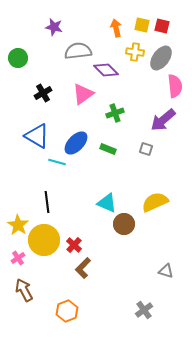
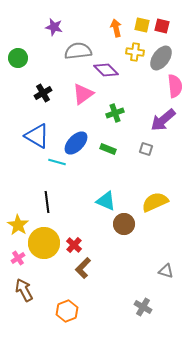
cyan triangle: moved 1 px left, 2 px up
yellow circle: moved 3 px down
gray cross: moved 1 px left, 3 px up; rotated 24 degrees counterclockwise
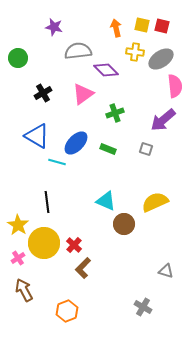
gray ellipse: moved 1 px down; rotated 20 degrees clockwise
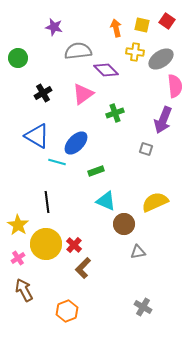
red square: moved 5 px right, 5 px up; rotated 21 degrees clockwise
purple arrow: rotated 28 degrees counterclockwise
green rectangle: moved 12 px left, 22 px down; rotated 42 degrees counterclockwise
yellow circle: moved 2 px right, 1 px down
gray triangle: moved 28 px left, 19 px up; rotated 28 degrees counterclockwise
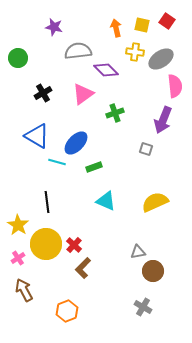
green rectangle: moved 2 px left, 4 px up
brown circle: moved 29 px right, 47 px down
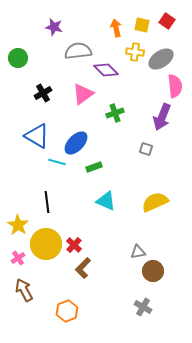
purple arrow: moved 1 px left, 3 px up
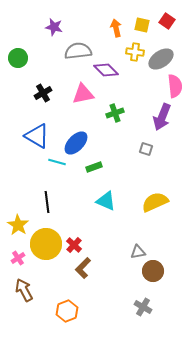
pink triangle: rotated 25 degrees clockwise
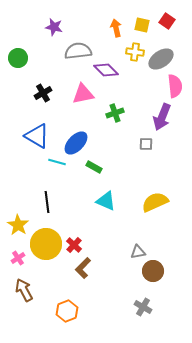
gray square: moved 5 px up; rotated 16 degrees counterclockwise
green rectangle: rotated 49 degrees clockwise
